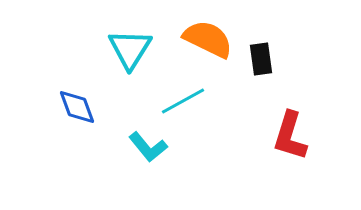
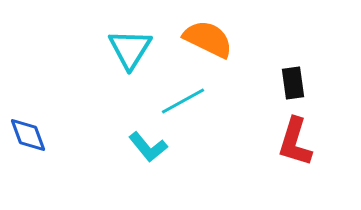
black rectangle: moved 32 px right, 24 px down
blue diamond: moved 49 px left, 28 px down
red L-shape: moved 5 px right, 6 px down
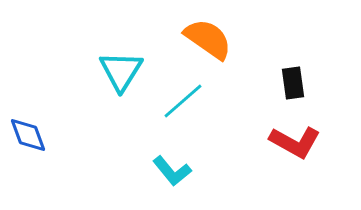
orange semicircle: rotated 9 degrees clockwise
cyan triangle: moved 9 px left, 22 px down
cyan line: rotated 12 degrees counterclockwise
red L-shape: rotated 78 degrees counterclockwise
cyan L-shape: moved 24 px right, 24 px down
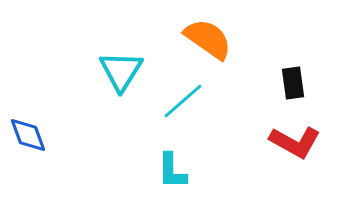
cyan L-shape: rotated 39 degrees clockwise
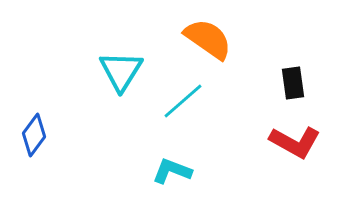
blue diamond: moved 6 px right; rotated 57 degrees clockwise
cyan L-shape: rotated 111 degrees clockwise
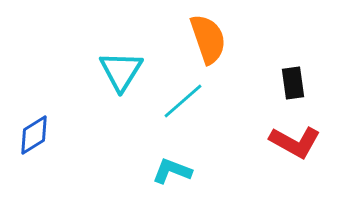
orange semicircle: rotated 36 degrees clockwise
blue diamond: rotated 21 degrees clockwise
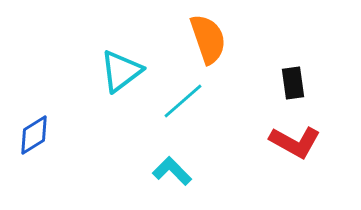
cyan triangle: rotated 21 degrees clockwise
cyan L-shape: rotated 24 degrees clockwise
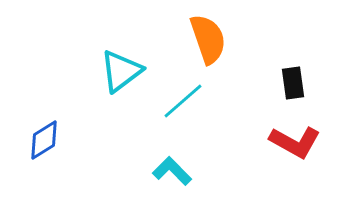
blue diamond: moved 10 px right, 5 px down
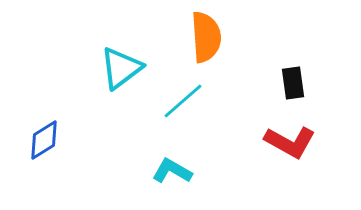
orange semicircle: moved 2 px left, 2 px up; rotated 15 degrees clockwise
cyan triangle: moved 3 px up
red L-shape: moved 5 px left
cyan L-shape: rotated 15 degrees counterclockwise
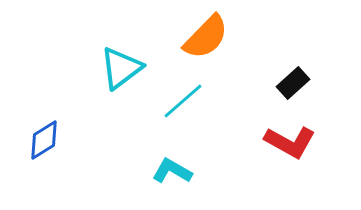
orange semicircle: rotated 48 degrees clockwise
black rectangle: rotated 56 degrees clockwise
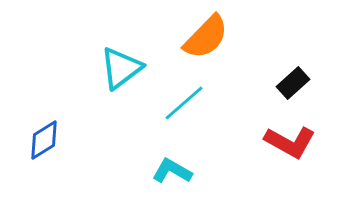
cyan line: moved 1 px right, 2 px down
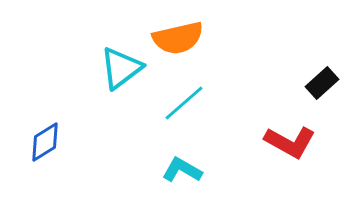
orange semicircle: moved 28 px left, 1 px down; rotated 33 degrees clockwise
black rectangle: moved 29 px right
blue diamond: moved 1 px right, 2 px down
cyan L-shape: moved 10 px right, 1 px up
